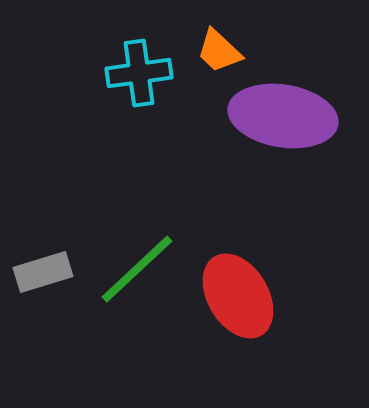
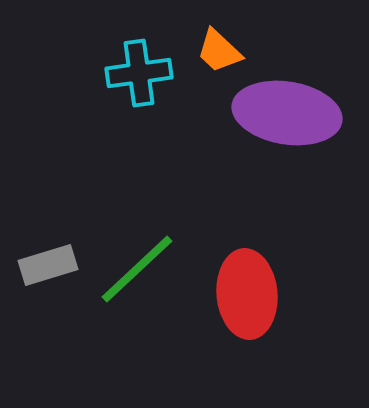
purple ellipse: moved 4 px right, 3 px up
gray rectangle: moved 5 px right, 7 px up
red ellipse: moved 9 px right, 2 px up; rotated 26 degrees clockwise
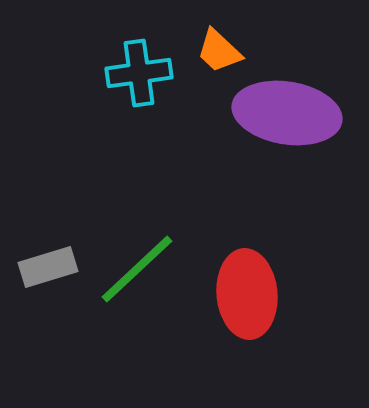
gray rectangle: moved 2 px down
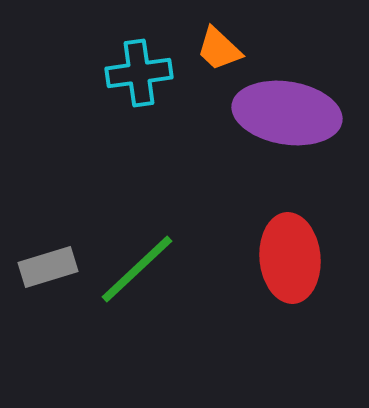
orange trapezoid: moved 2 px up
red ellipse: moved 43 px right, 36 px up
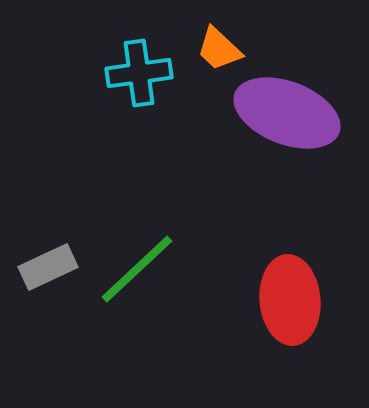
purple ellipse: rotated 12 degrees clockwise
red ellipse: moved 42 px down
gray rectangle: rotated 8 degrees counterclockwise
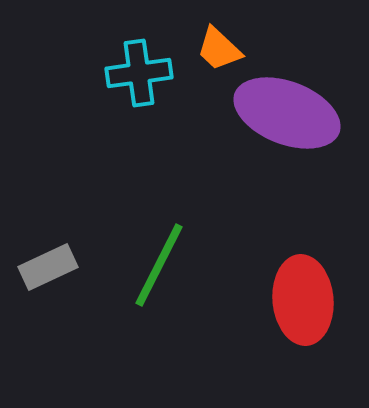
green line: moved 22 px right, 4 px up; rotated 20 degrees counterclockwise
red ellipse: moved 13 px right
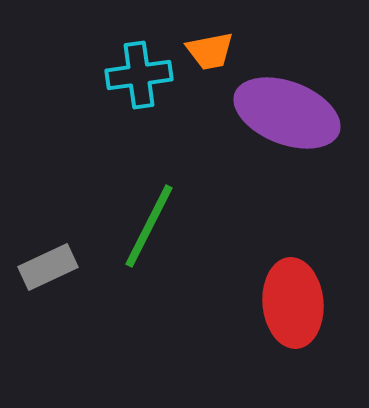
orange trapezoid: moved 9 px left, 2 px down; rotated 54 degrees counterclockwise
cyan cross: moved 2 px down
green line: moved 10 px left, 39 px up
red ellipse: moved 10 px left, 3 px down
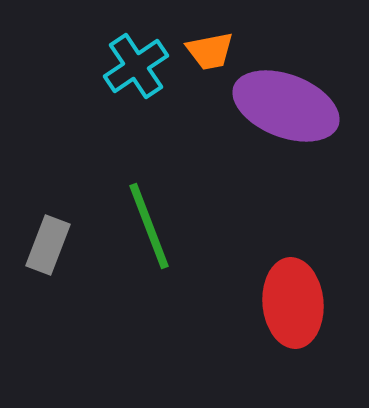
cyan cross: moved 3 px left, 9 px up; rotated 26 degrees counterclockwise
purple ellipse: moved 1 px left, 7 px up
green line: rotated 48 degrees counterclockwise
gray rectangle: moved 22 px up; rotated 44 degrees counterclockwise
